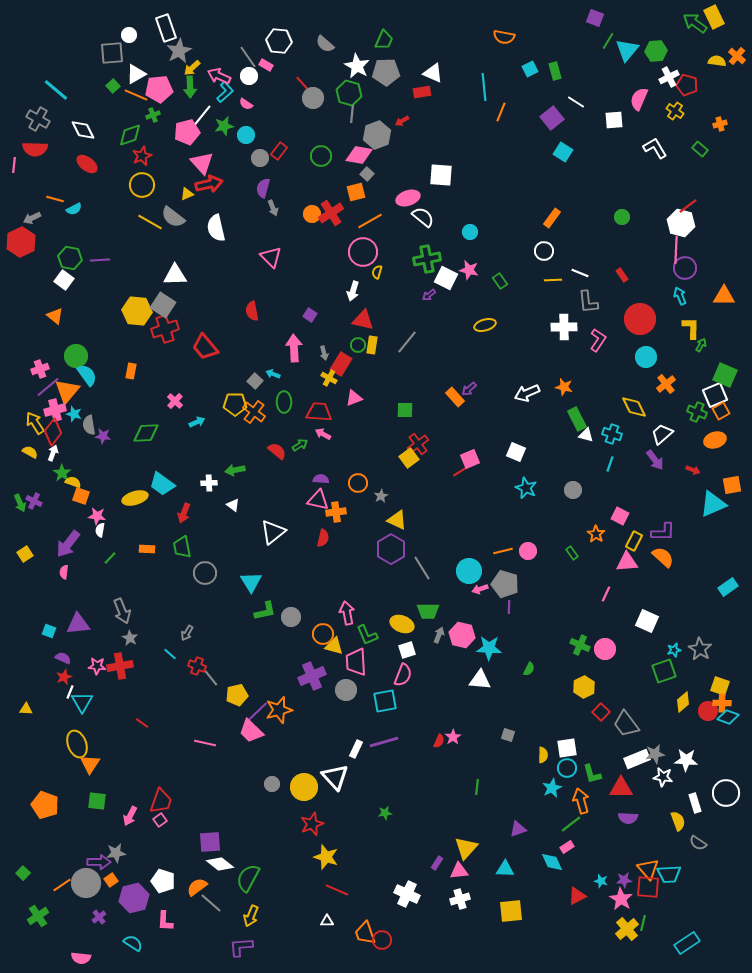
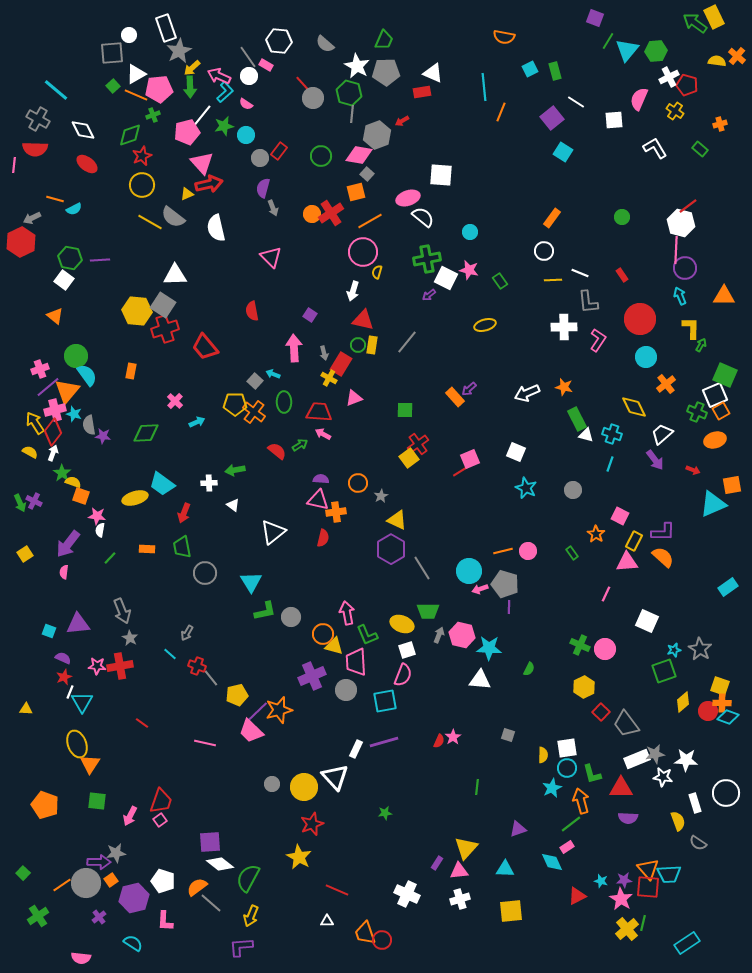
yellow star at (326, 857): moved 27 px left; rotated 10 degrees clockwise
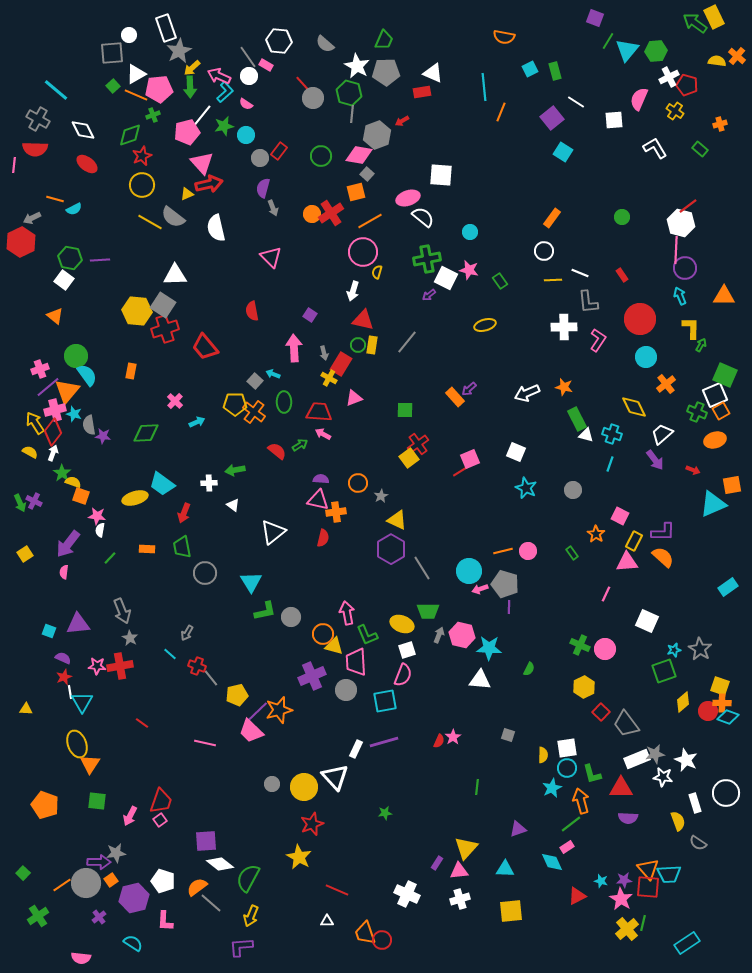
white line at (70, 692): rotated 32 degrees counterclockwise
white star at (686, 760): rotated 20 degrees clockwise
purple square at (210, 842): moved 4 px left, 1 px up
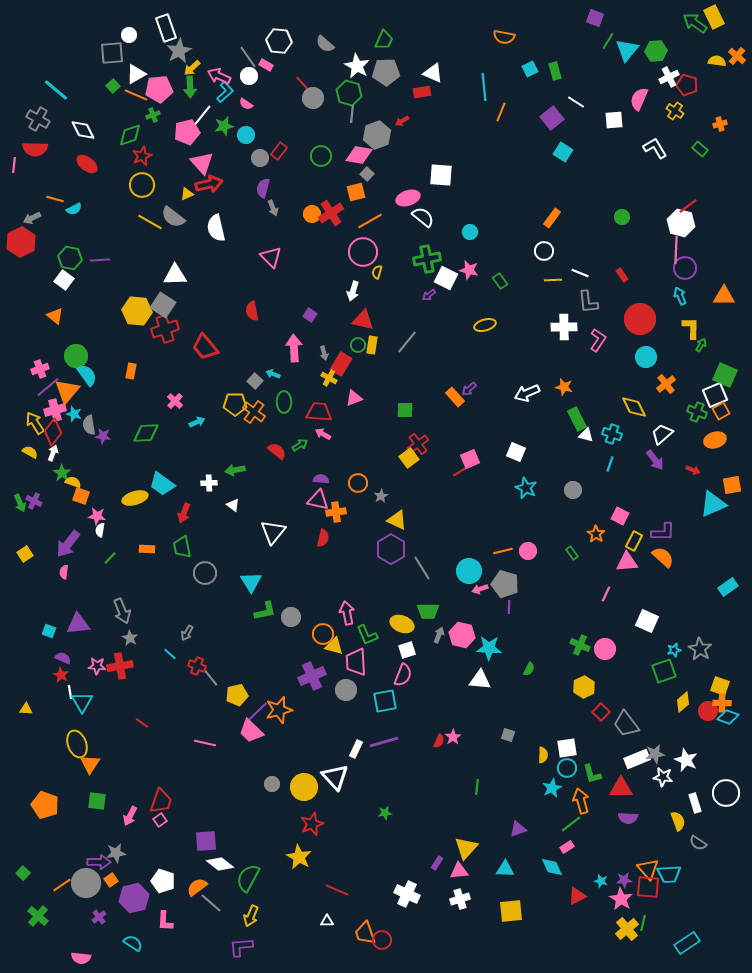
white triangle at (273, 532): rotated 12 degrees counterclockwise
red star at (64, 677): moved 3 px left, 2 px up; rotated 21 degrees counterclockwise
cyan diamond at (552, 862): moved 5 px down
green cross at (38, 916): rotated 15 degrees counterclockwise
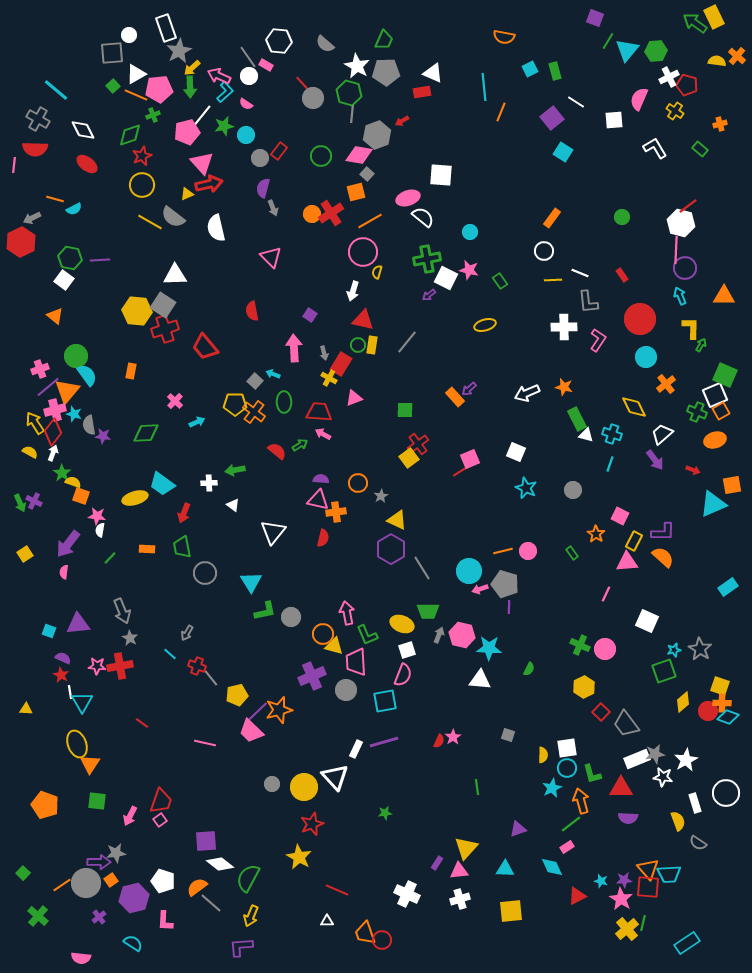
white star at (686, 760): rotated 20 degrees clockwise
green line at (477, 787): rotated 14 degrees counterclockwise
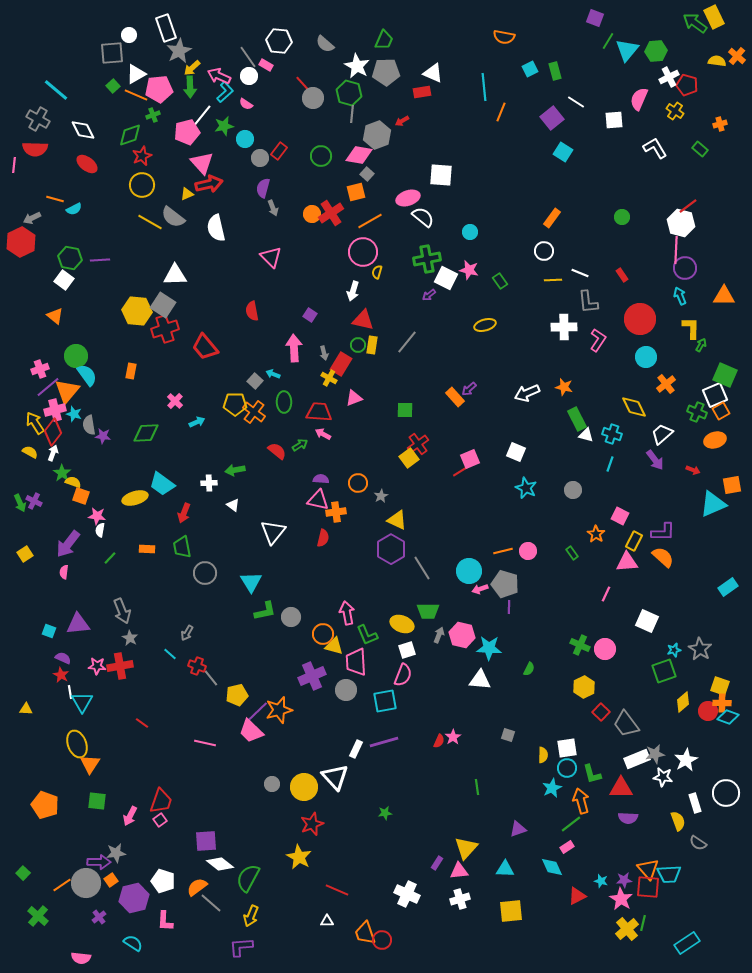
cyan circle at (246, 135): moved 1 px left, 4 px down
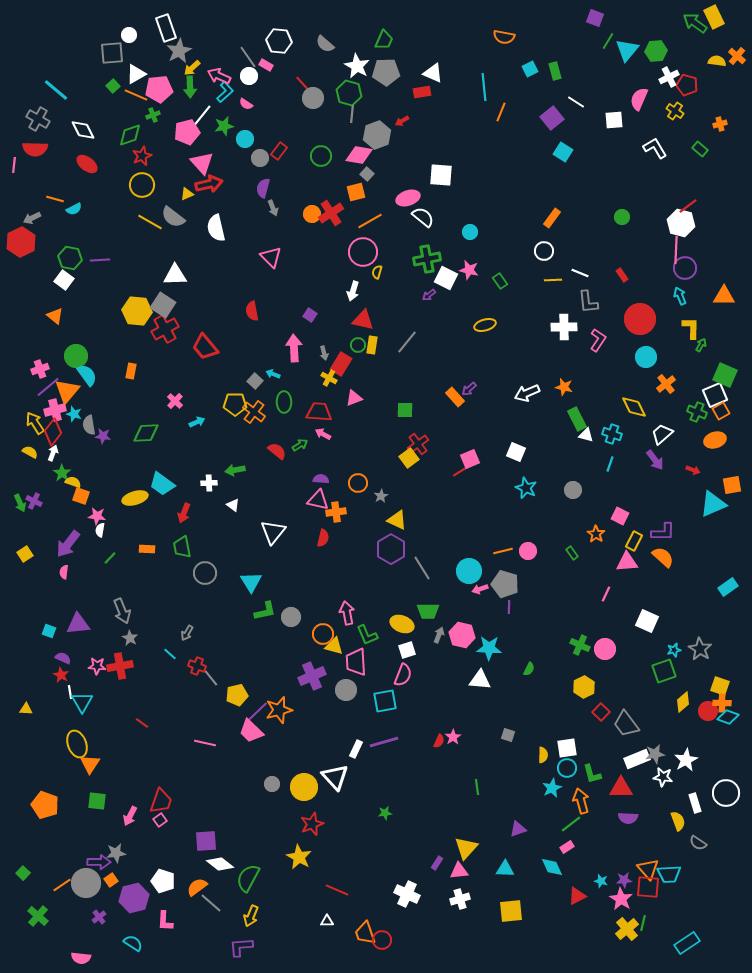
red cross at (165, 329): rotated 12 degrees counterclockwise
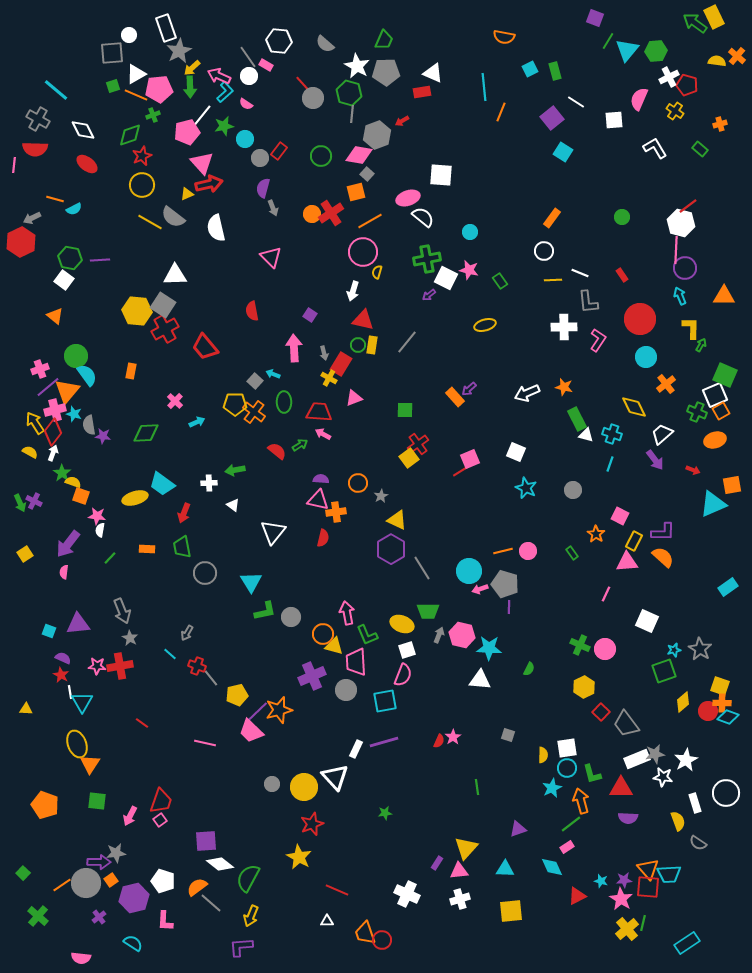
green square at (113, 86): rotated 24 degrees clockwise
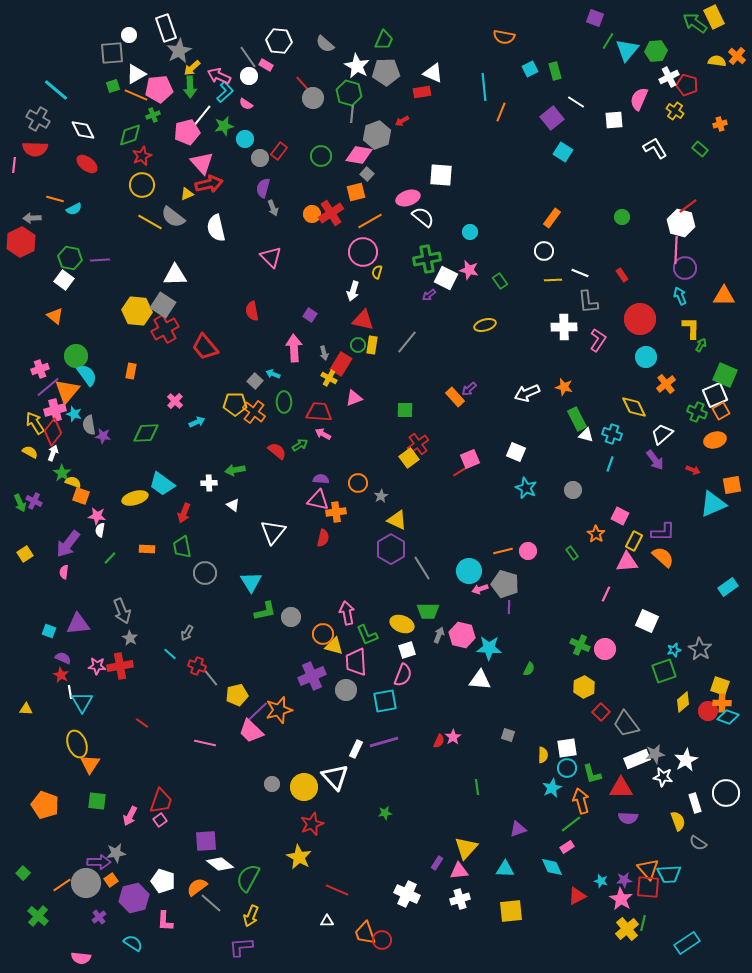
gray arrow at (32, 218): rotated 24 degrees clockwise
